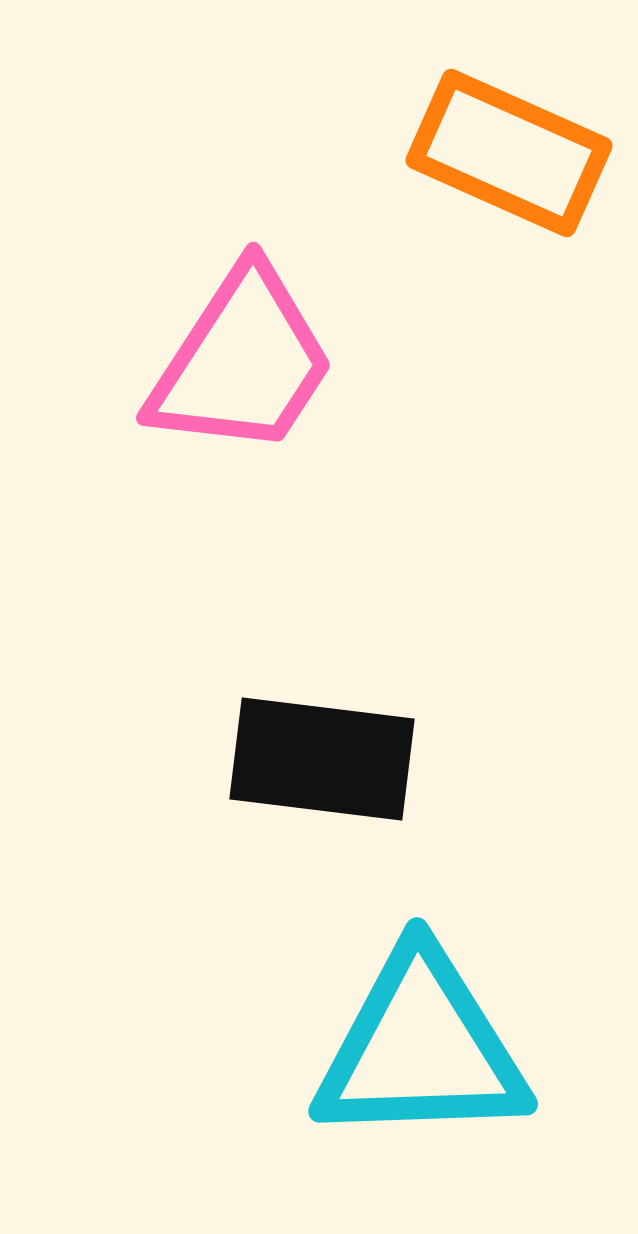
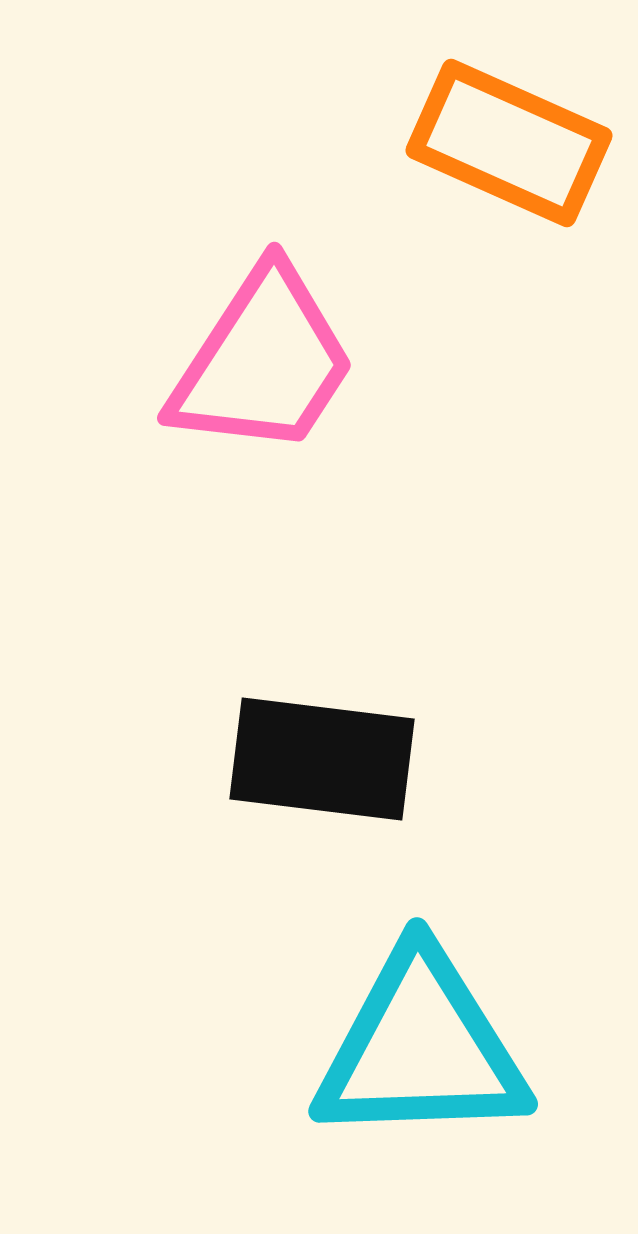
orange rectangle: moved 10 px up
pink trapezoid: moved 21 px right
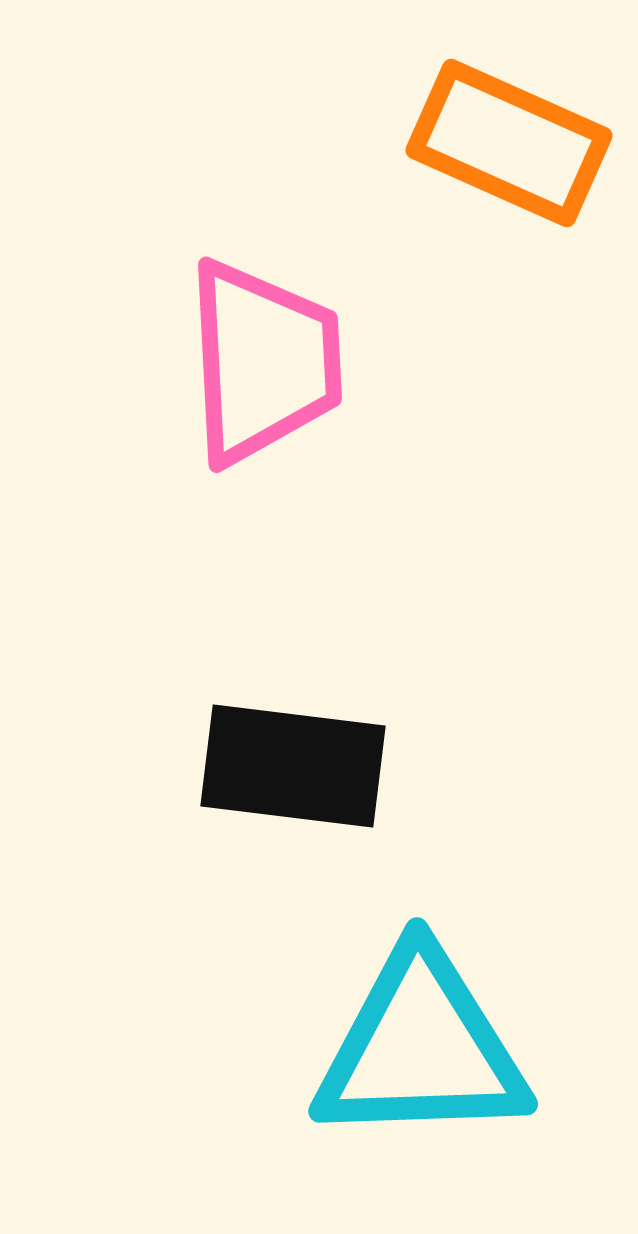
pink trapezoid: rotated 36 degrees counterclockwise
black rectangle: moved 29 px left, 7 px down
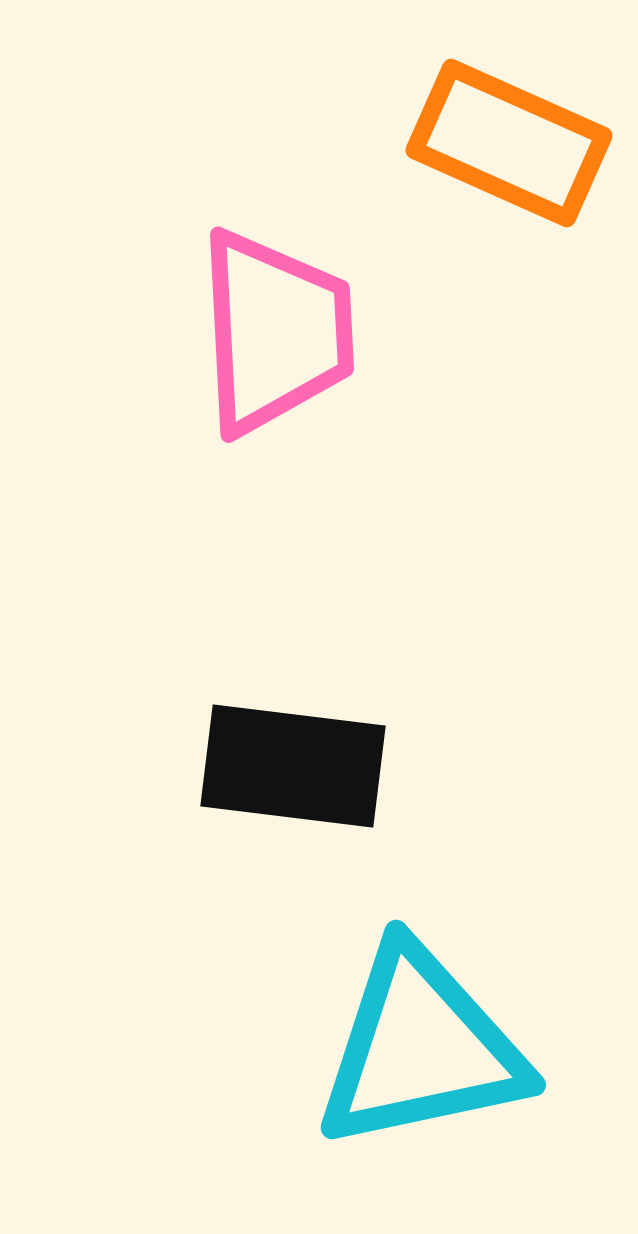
pink trapezoid: moved 12 px right, 30 px up
cyan triangle: rotated 10 degrees counterclockwise
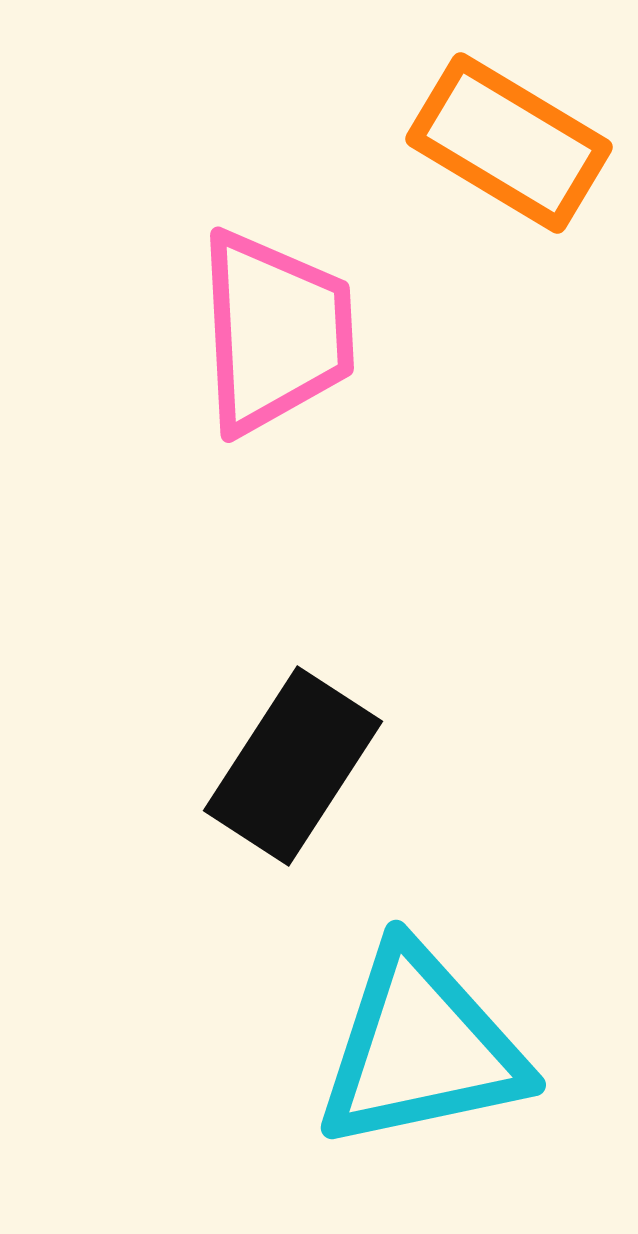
orange rectangle: rotated 7 degrees clockwise
black rectangle: rotated 64 degrees counterclockwise
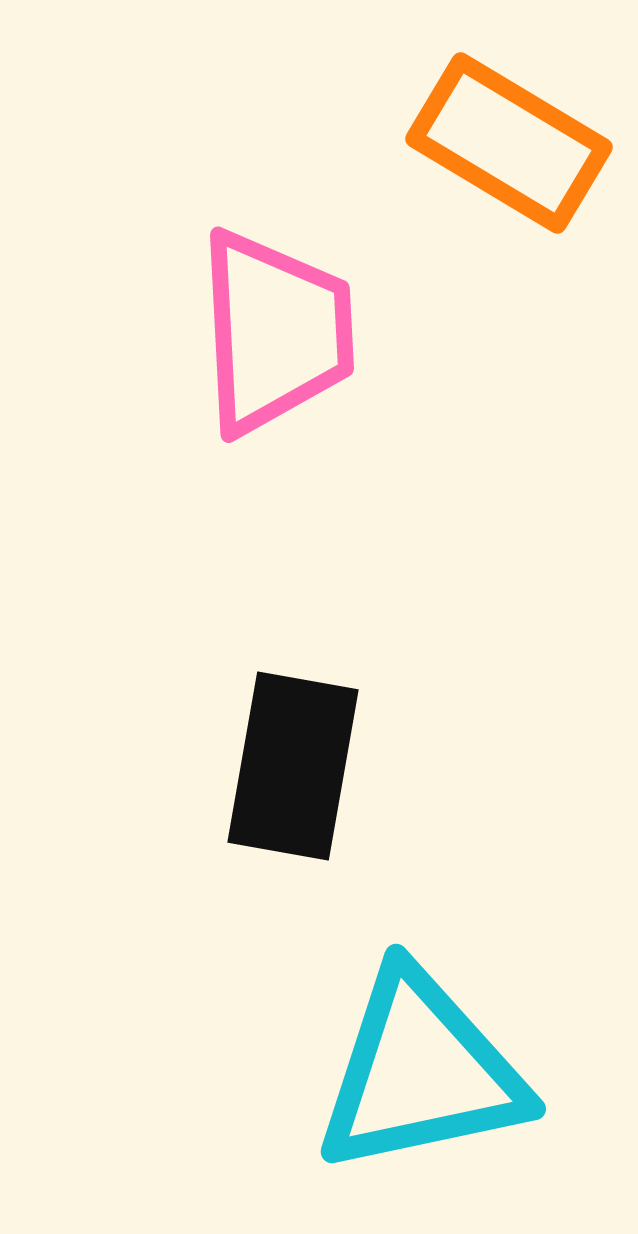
black rectangle: rotated 23 degrees counterclockwise
cyan triangle: moved 24 px down
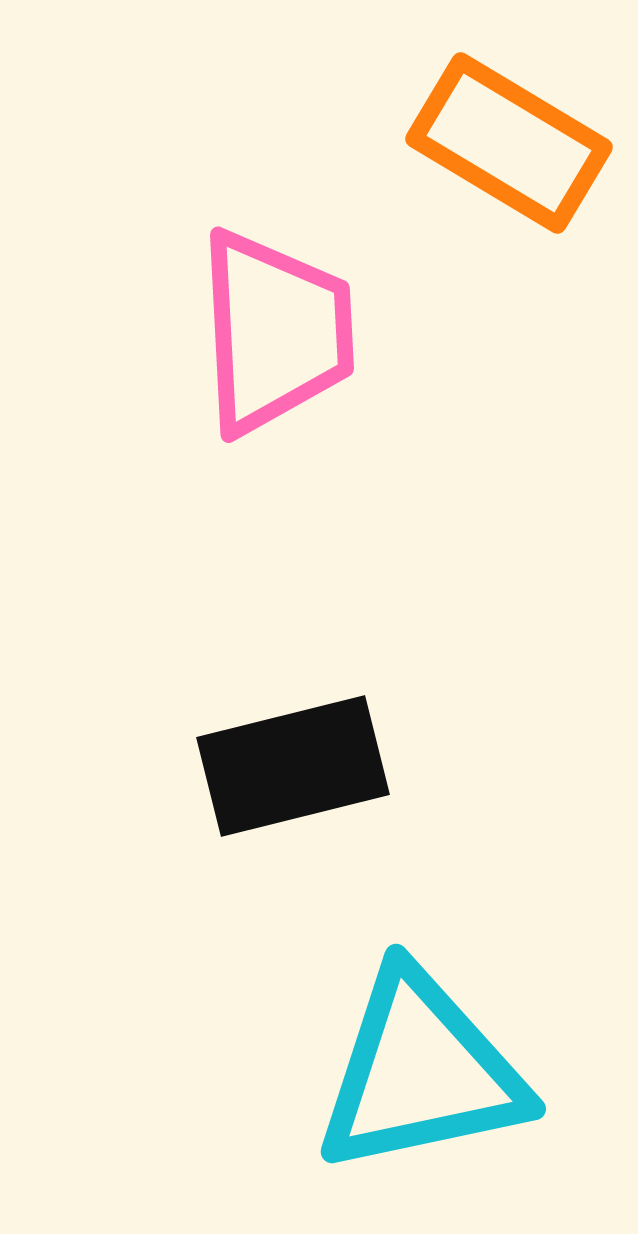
black rectangle: rotated 66 degrees clockwise
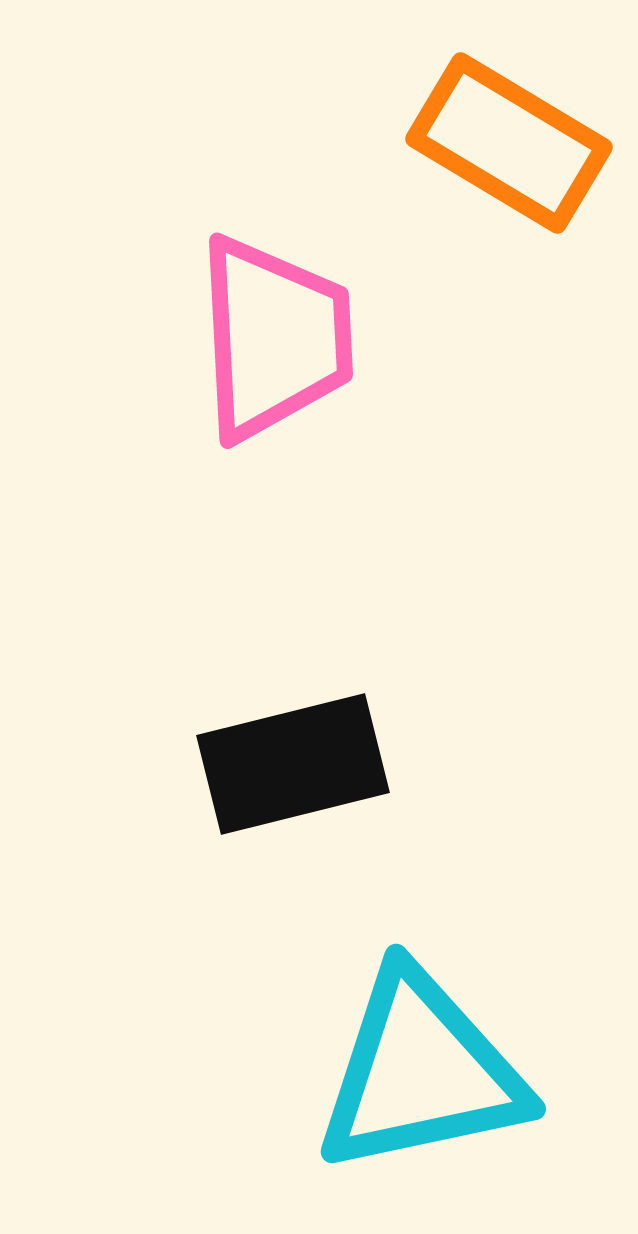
pink trapezoid: moved 1 px left, 6 px down
black rectangle: moved 2 px up
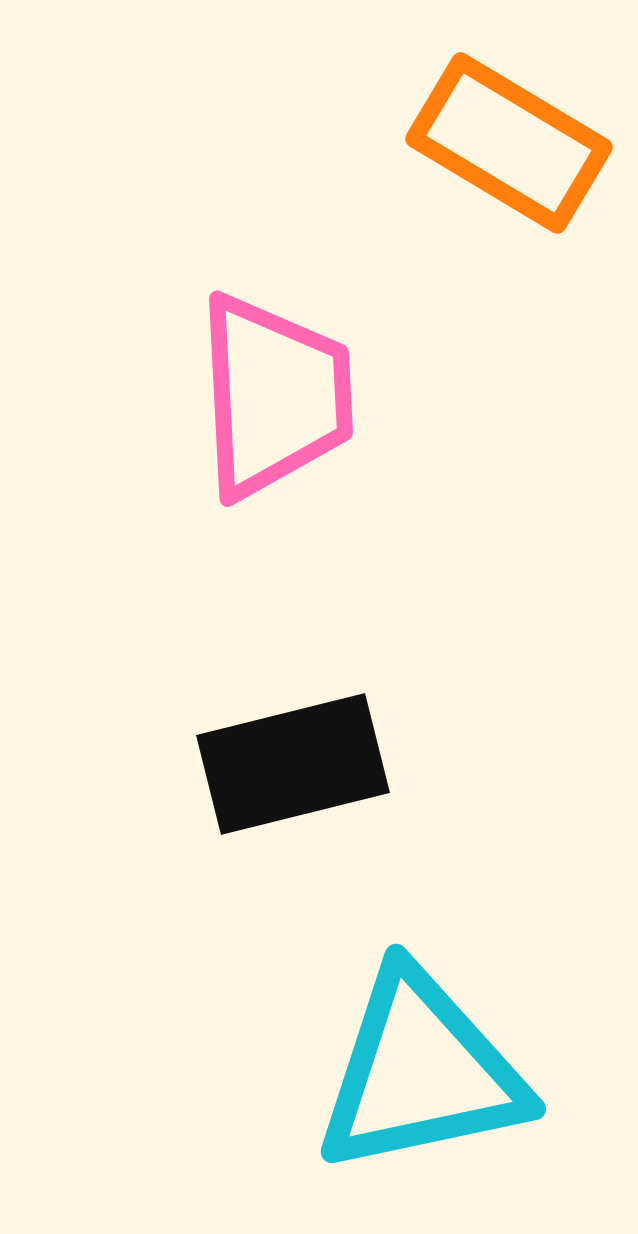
pink trapezoid: moved 58 px down
